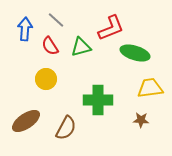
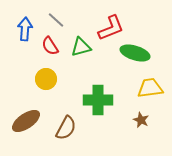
brown star: rotated 21 degrees clockwise
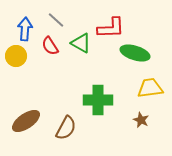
red L-shape: rotated 20 degrees clockwise
green triangle: moved 4 px up; rotated 45 degrees clockwise
yellow circle: moved 30 px left, 23 px up
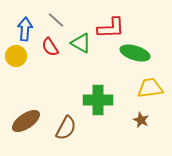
red semicircle: moved 1 px down
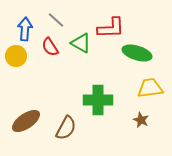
green ellipse: moved 2 px right
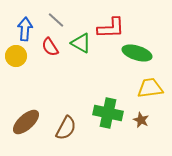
green cross: moved 10 px right, 13 px down; rotated 12 degrees clockwise
brown ellipse: moved 1 px down; rotated 8 degrees counterclockwise
